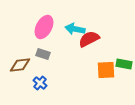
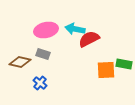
pink ellipse: moved 2 px right, 3 px down; rotated 50 degrees clockwise
brown diamond: moved 3 px up; rotated 20 degrees clockwise
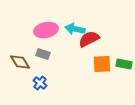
brown diamond: rotated 45 degrees clockwise
orange square: moved 4 px left, 6 px up
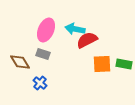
pink ellipse: rotated 55 degrees counterclockwise
red semicircle: moved 2 px left, 1 px down
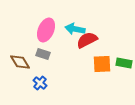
green rectangle: moved 1 px up
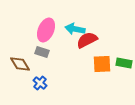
gray rectangle: moved 1 px left, 2 px up
brown diamond: moved 2 px down
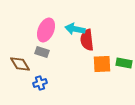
red semicircle: rotated 70 degrees counterclockwise
blue cross: rotated 32 degrees clockwise
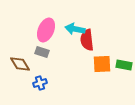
green rectangle: moved 2 px down
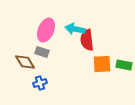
brown diamond: moved 5 px right, 2 px up
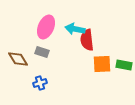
pink ellipse: moved 3 px up
brown diamond: moved 7 px left, 3 px up
